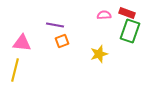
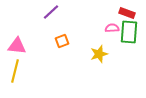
pink semicircle: moved 8 px right, 13 px down
purple line: moved 4 px left, 13 px up; rotated 54 degrees counterclockwise
green rectangle: moved 1 px left, 1 px down; rotated 15 degrees counterclockwise
pink triangle: moved 5 px left, 3 px down
yellow line: moved 1 px down
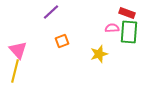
pink triangle: moved 1 px right, 4 px down; rotated 42 degrees clockwise
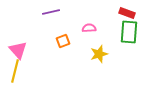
purple line: rotated 30 degrees clockwise
pink semicircle: moved 23 px left
orange square: moved 1 px right
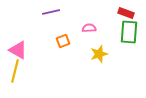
red rectangle: moved 1 px left
pink triangle: rotated 18 degrees counterclockwise
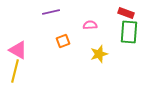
pink semicircle: moved 1 px right, 3 px up
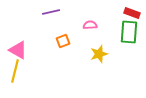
red rectangle: moved 6 px right
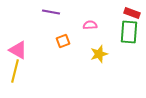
purple line: rotated 24 degrees clockwise
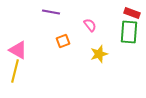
pink semicircle: rotated 56 degrees clockwise
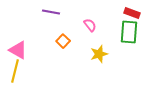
orange square: rotated 24 degrees counterclockwise
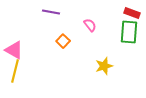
pink triangle: moved 4 px left
yellow star: moved 5 px right, 12 px down
